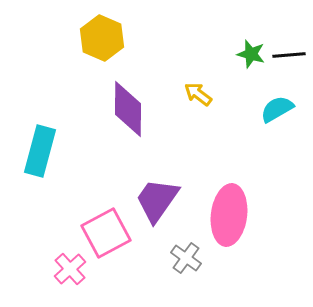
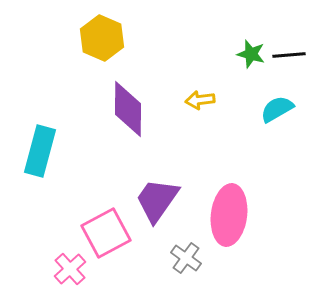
yellow arrow: moved 2 px right, 6 px down; rotated 44 degrees counterclockwise
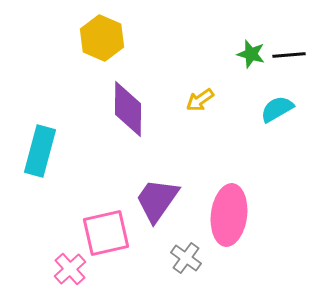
yellow arrow: rotated 28 degrees counterclockwise
pink square: rotated 15 degrees clockwise
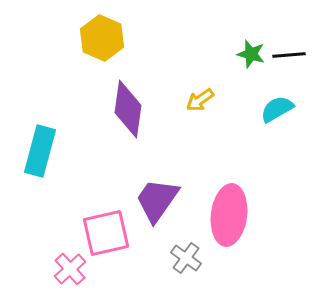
purple diamond: rotated 8 degrees clockwise
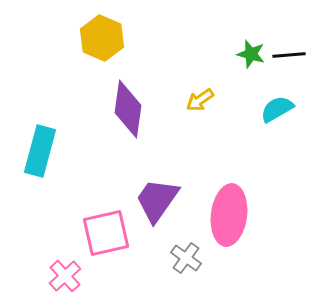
pink cross: moved 5 px left, 7 px down
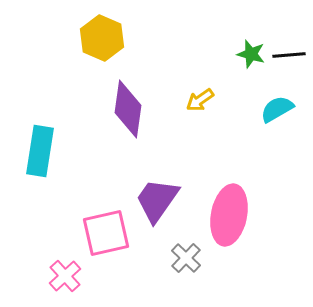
cyan rectangle: rotated 6 degrees counterclockwise
pink ellipse: rotated 4 degrees clockwise
gray cross: rotated 8 degrees clockwise
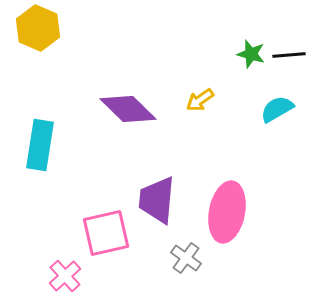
yellow hexagon: moved 64 px left, 10 px up
purple diamond: rotated 54 degrees counterclockwise
cyan rectangle: moved 6 px up
purple trapezoid: rotated 30 degrees counterclockwise
pink ellipse: moved 2 px left, 3 px up
gray cross: rotated 8 degrees counterclockwise
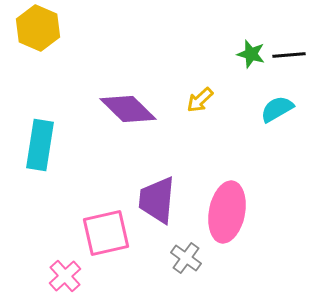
yellow arrow: rotated 8 degrees counterclockwise
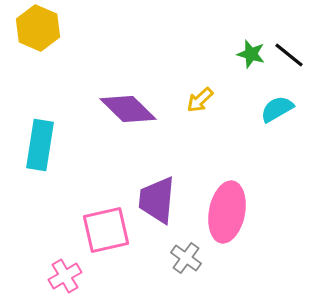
black line: rotated 44 degrees clockwise
pink square: moved 3 px up
pink cross: rotated 12 degrees clockwise
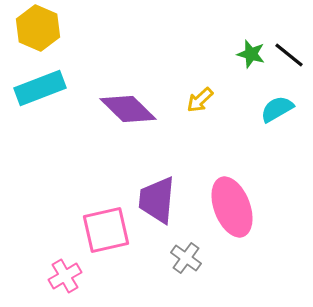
cyan rectangle: moved 57 px up; rotated 60 degrees clockwise
pink ellipse: moved 5 px right, 5 px up; rotated 32 degrees counterclockwise
